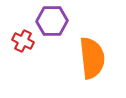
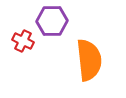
orange semicircle: moved 3 px left, 2 px down
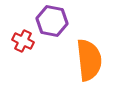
purple hexagon: rotated 12 degrees clockwise
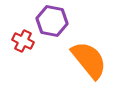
orange semicircle: rotated 33 degrees counterclockwise
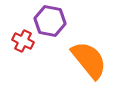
purple hexagon: moved 2 px left
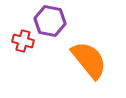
red cross: rotated 10 degrees counterclockwise
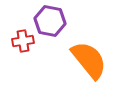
red cross: rotated 25 degrees counterclockwise
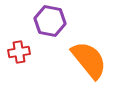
red cross: moved 4 px left, 11 px down
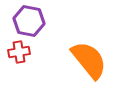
purple hexagon: moved 21 px left
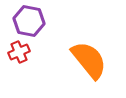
red cross: rotated 15 degrees counterclockwise
